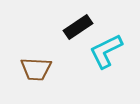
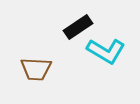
cyan L-shape: rotated 123 degrees counterclockwise
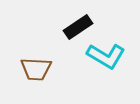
cyan L-shape: moved 5 px down
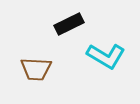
black rectangle: moved 9 px left, 3 px up; rotated 8 degrees clockwise
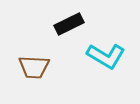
brown trapezoid: moved 2 px left, 2 px up
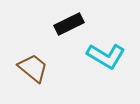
brown trapezoid: moved 1 px left, 1 px down; rotated 144 degrees counterclockwise
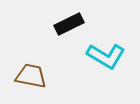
brown trapezoid: moved 2 px left, 8 px down; rotated 28 degrees counterclockwise
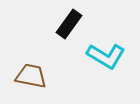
black rectangle: rotated 28 degrees counterclockwise
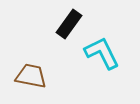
cyan L-shape: moved 4 px left, 3 px up; rotated 147 degrees counterclockwise
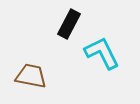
black rectangle: rotated 8 degrees counterclockwise
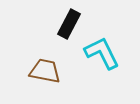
brown trapezoid: moved 14 px right, 5 px up
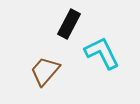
brown trapezoid: rotated 60 degrees counterclockwise
